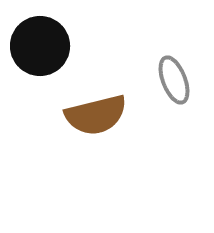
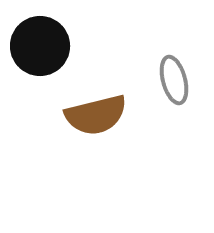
gray ellipse: rotated 6 degrees clockwise
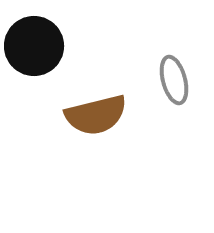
black circle: moved 6 px left
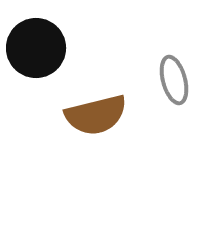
black circle: moved 2 px right, 2 px down
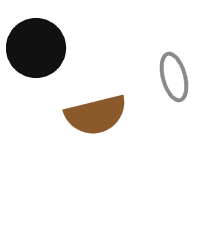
gray ellipse: moved 3 px up
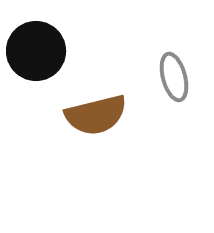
black circle: moved 3 px down
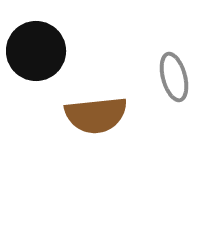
brown semicircle: rotated 8 degrees clockwise
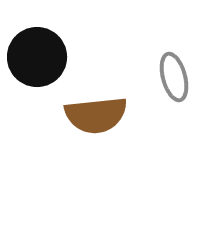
black circle: moved 1 px right, 6 px down
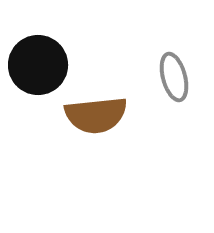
black circle: moved 1 px right, 8 px down
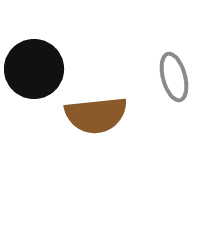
black circle: moved 4 px left, 4 px down
